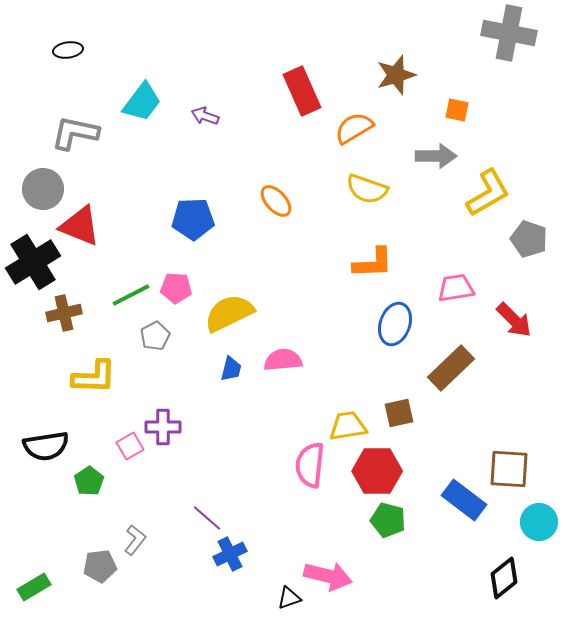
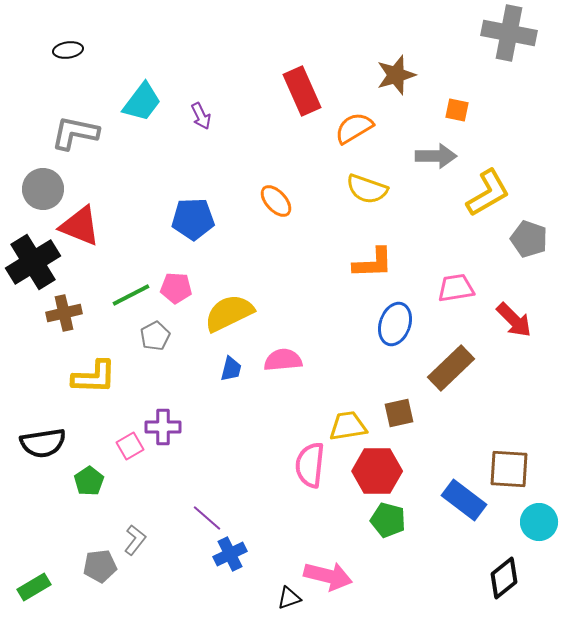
purple arrow at (205, 116): moved 4 px left; rotated 136 degrees counterclockwise
black semicircle at (46, 446): moved 3 px left, 3 px up
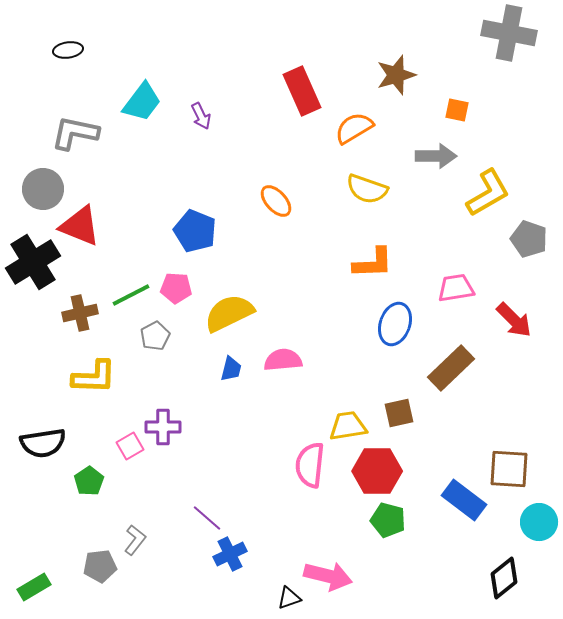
blue pentagon at (193, 219): moved 2 px right, 12 px down; rotated 24 degrees clockwise
brown cross at (64, 313): moved 16 px right
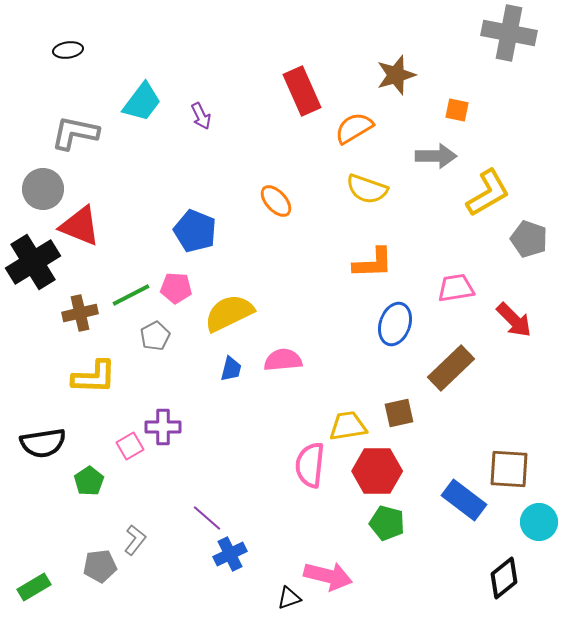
green pentagon at (388, 520): moved 1 px left, 3 px down
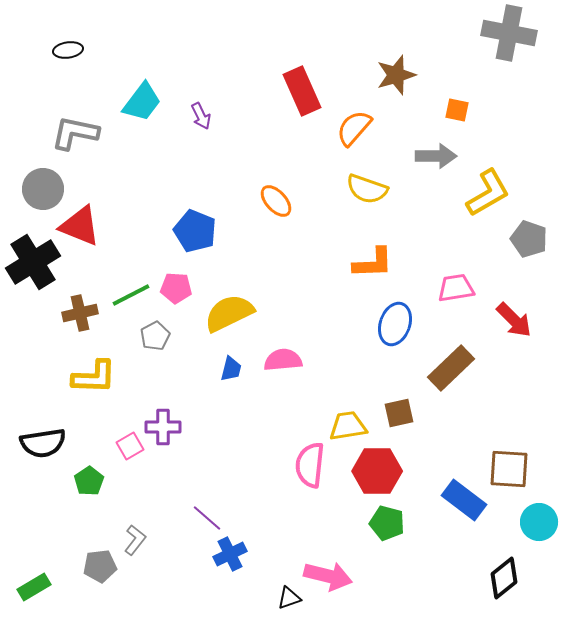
orange semicircle at (354, 128): rotated 18 degrees counterclockwise
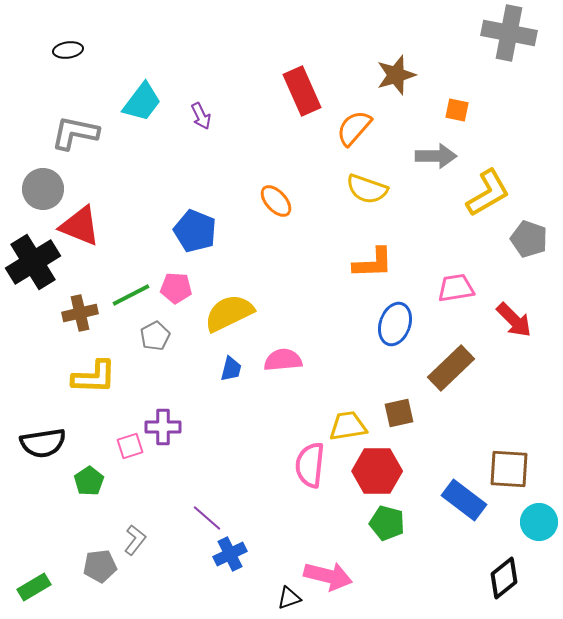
pink square at (130, 446): rotated 12 degrees clockwise
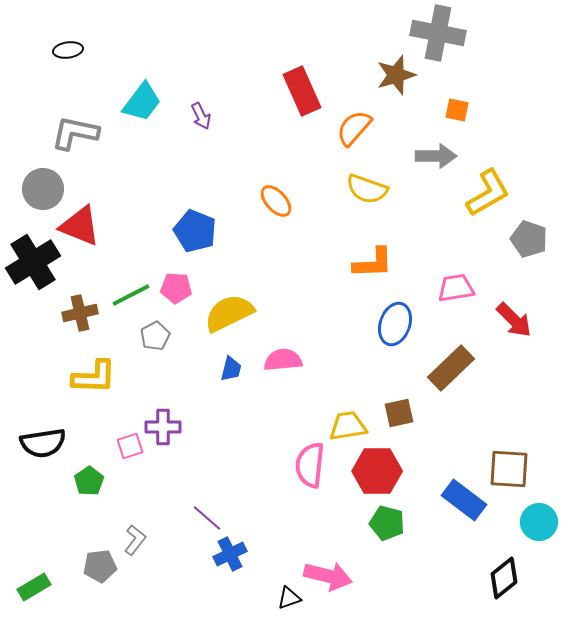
gray cross at (509, 33): moved 71 px left
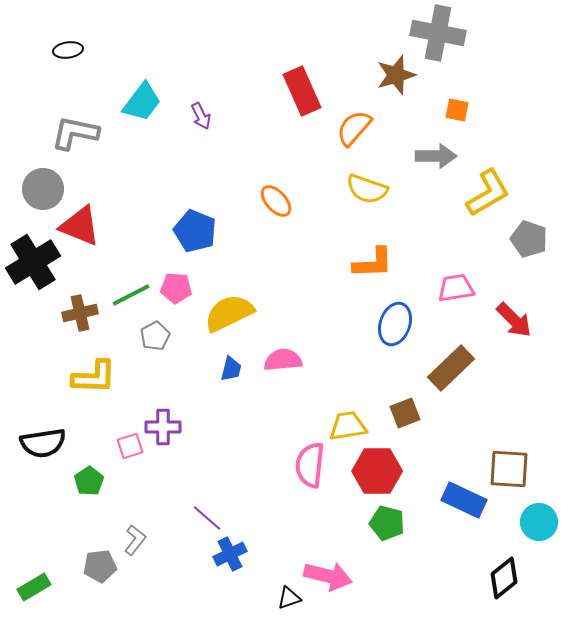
brown square at (399, 413): moved 6 px right; rotated 8 degrees counterclockwise
blue rectangle at (464, 500): rotated 12 degrees counterclockwise
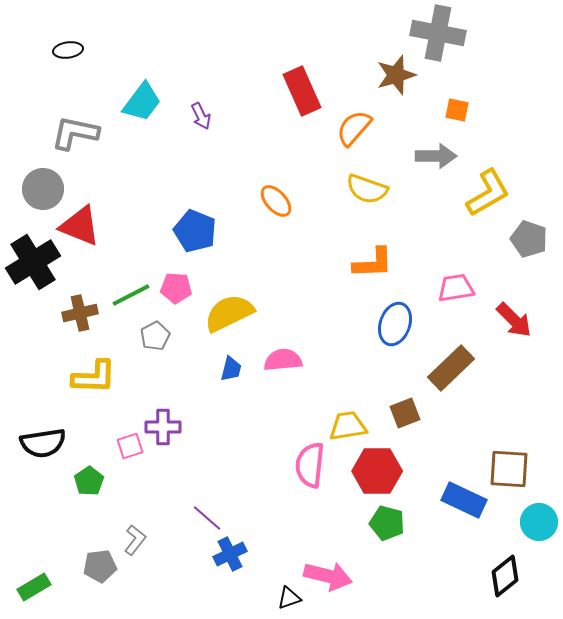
black diamond at (504, 578): moved 1 px right, 2 px up
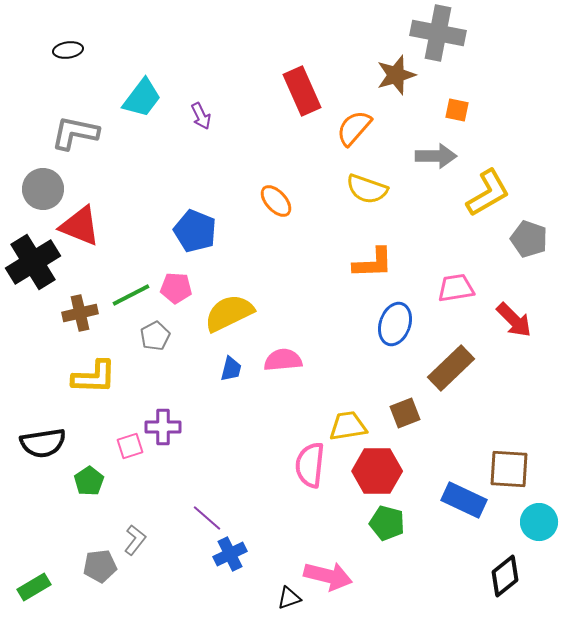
cyan trapezoid at (142, 102): moved 4 px up
